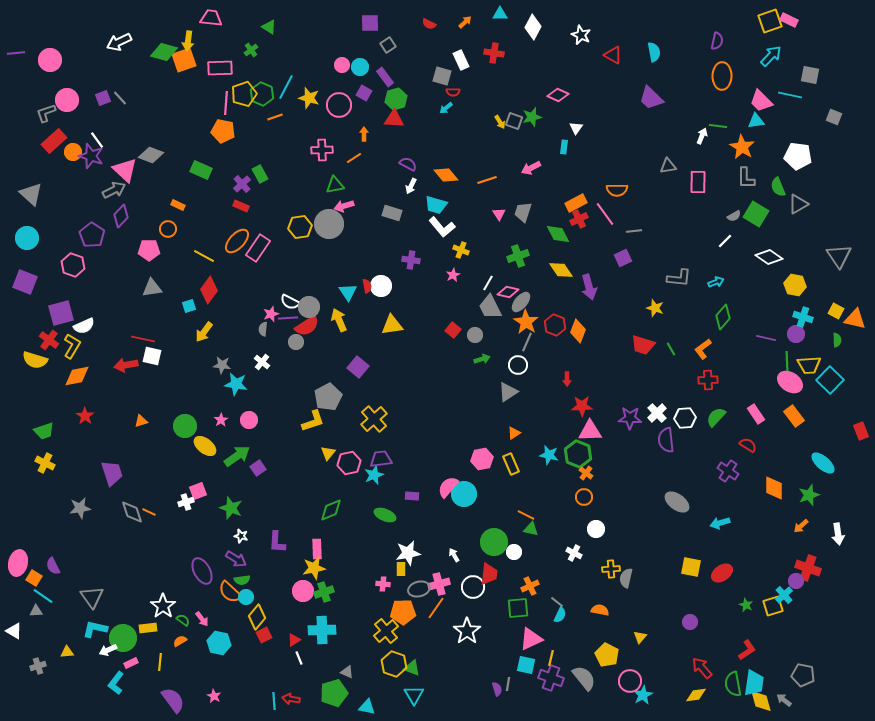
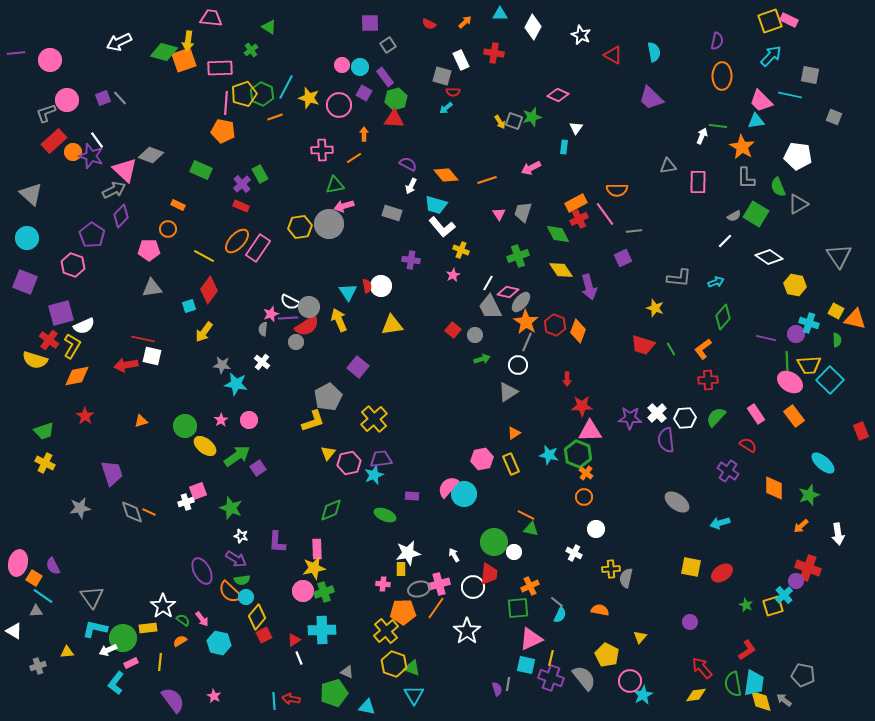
cyan cross at (803, 317): moved 6 px right, 6 px down
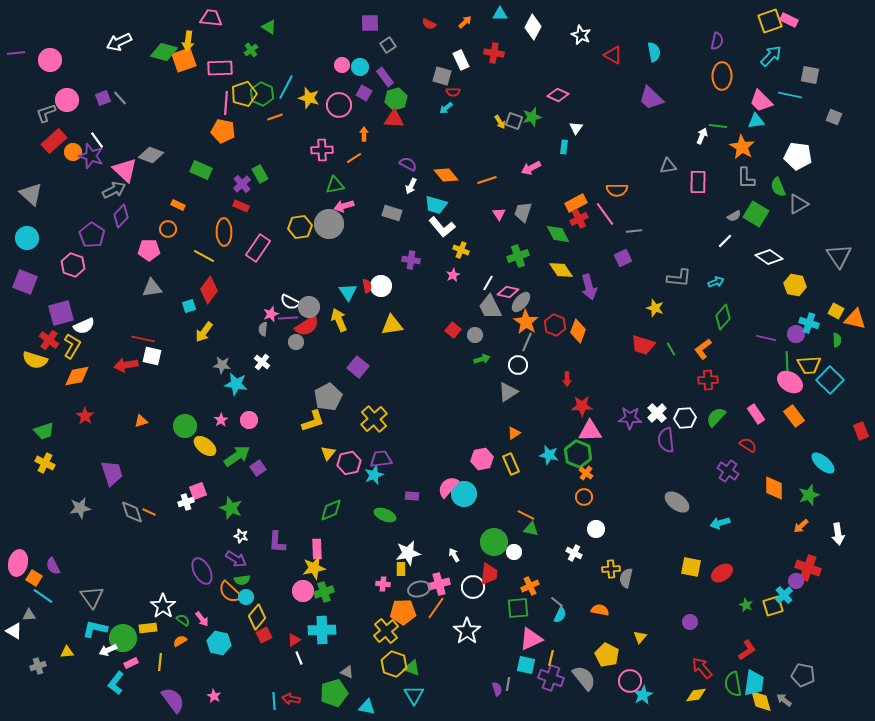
orange ellipse at (237, 241): moved 13 px left, 9 px up; rotated 44 degrees counterclockwise
gray triangle at (36, 611): moved 7 px left, 4 px down
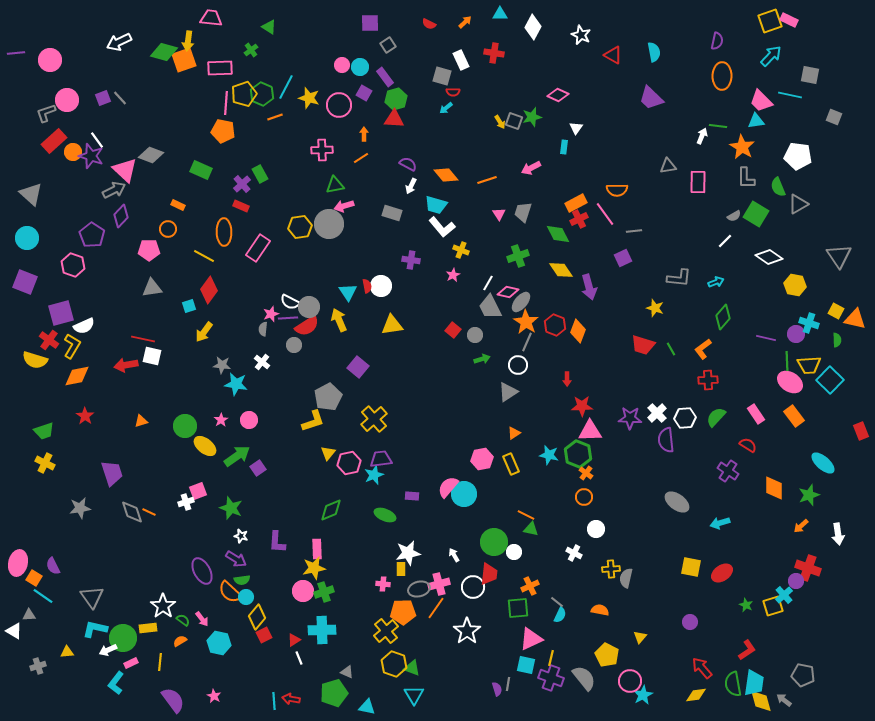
orange line at (354, 158): moved 7 px right
gray circle at (296, 342): moved 2 px left, 3 px down
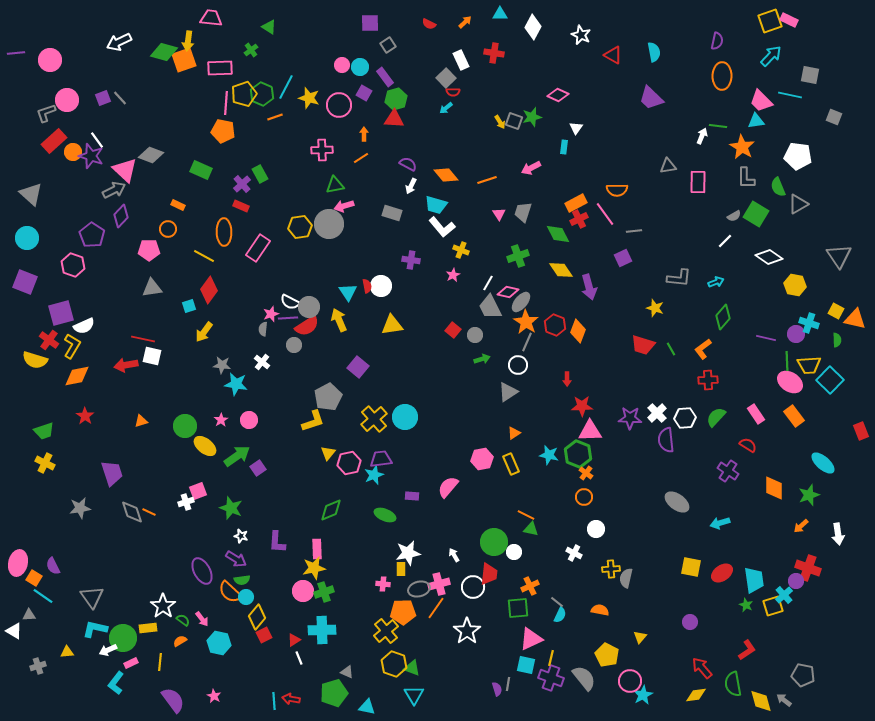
gray square at (442, 76): moved 4 px right, 2 px down; rotated 30 degrees clockwise
cyan circle at (464, 494): moved 59 px left, 77 px up
cyan trapezoid at (754, 683): moved 103 px up; rotated 16 degrees counterclockwise
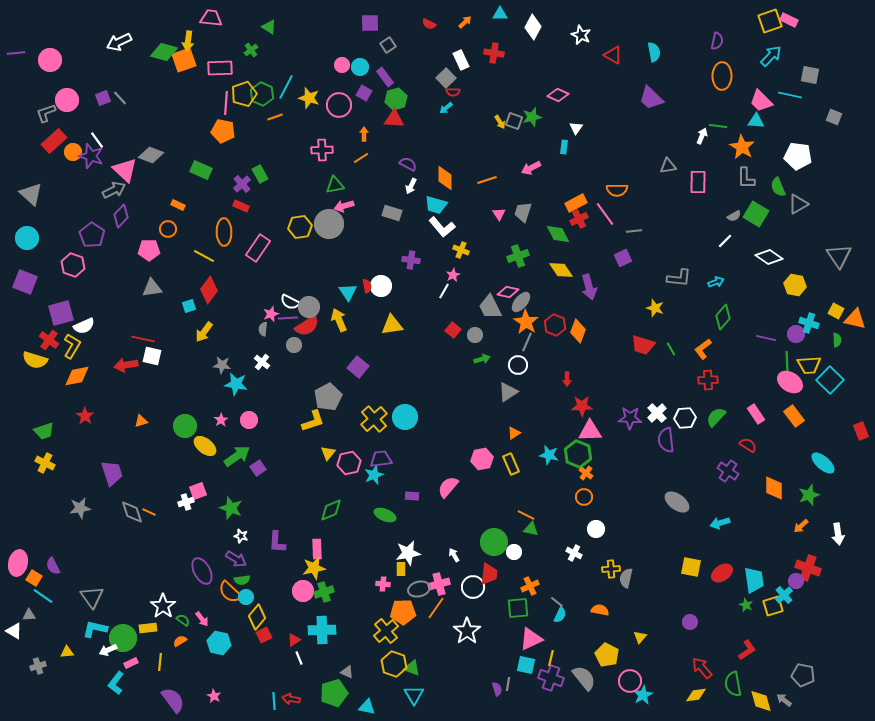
cyan triangle at (756, 121): rotated 12 degrees clockwise
orange diamond at (446, 175): moved 1 px left, 3 px down; rotated 40 degrees clockwise
white line at (488, 283): moved 44 px left, 8 px down
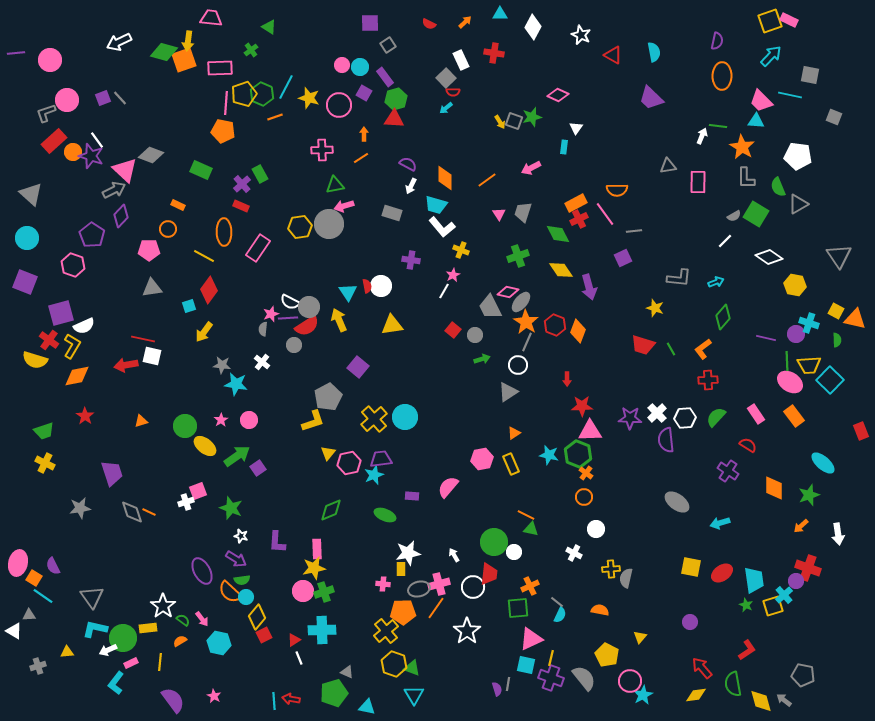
orange line at (487, 180): rotated 18 degrees counterclockwise
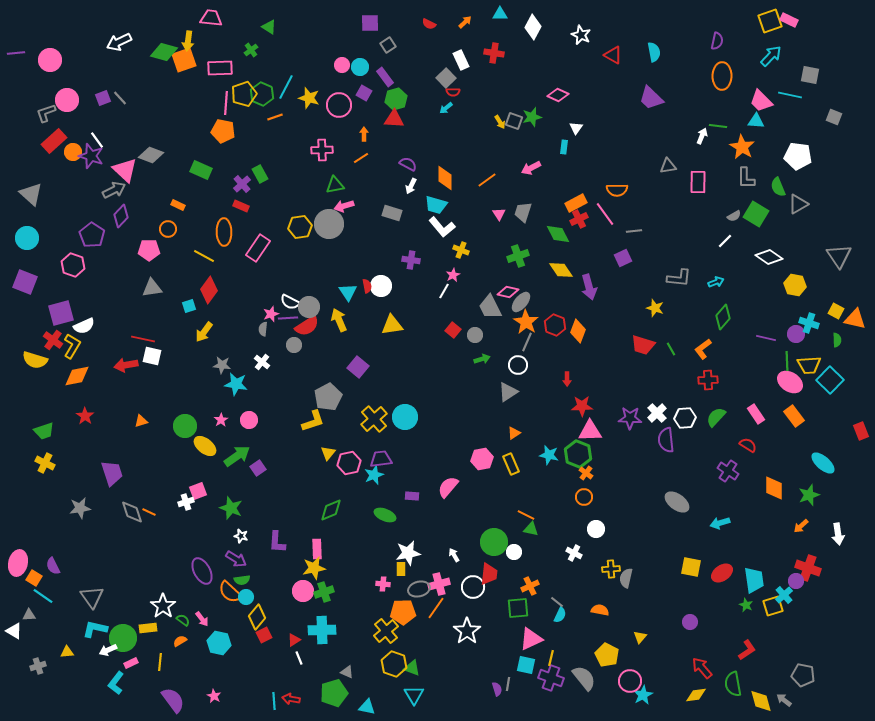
red cross at (49, 340): moved 4 px right
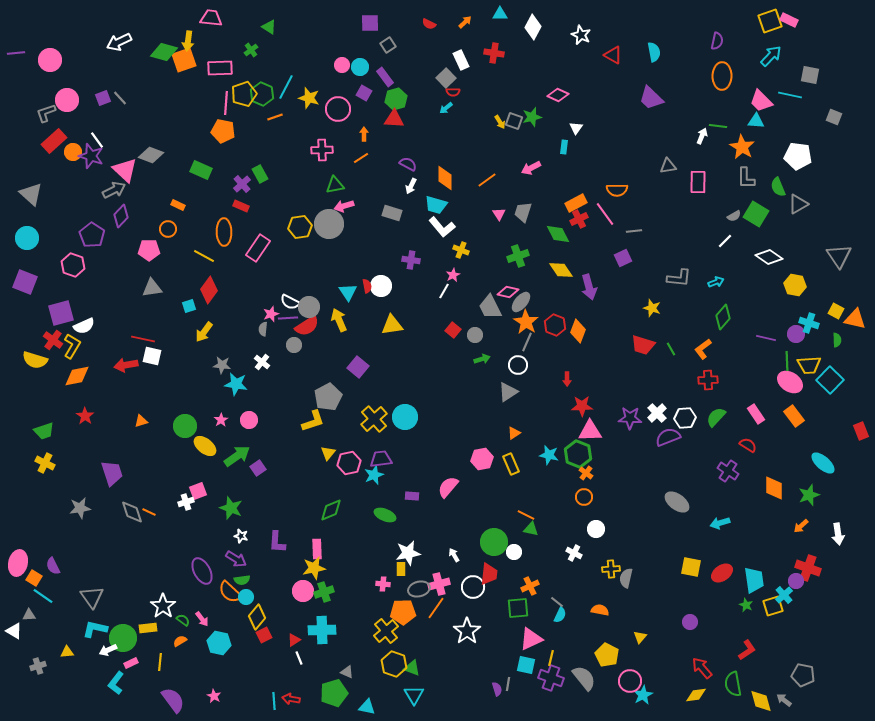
pink circle at (339, 105): moved 1 px left, 4 px down
yellow star at (655, 308): moved 3 px left
purple semicircle at (666, 440): moved 2 px right, 3 px up; rotated 75 degrees clockwise
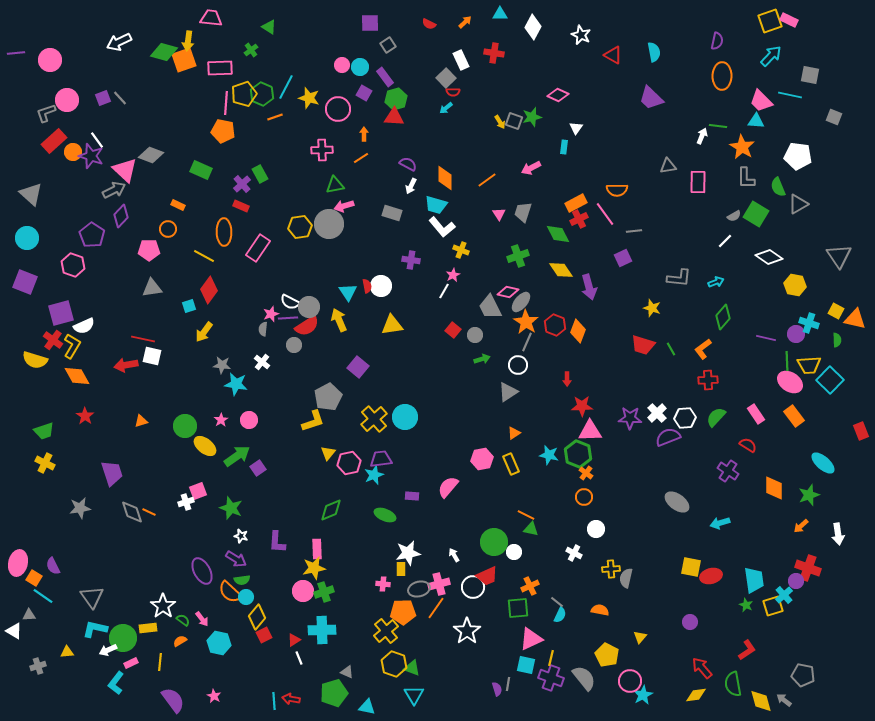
red triangle at (394, 119): moved 2 px up
orange diamond at (77, 376): rotated 72 degrees clockwise
red ellipse at (722, 573): moved 11 px left, 3 px down; rotated 20 degrees clockwise
red trapezoid at (489, 574): moved 2 px left, 2 px down; rotated 60 degrees clockwise
